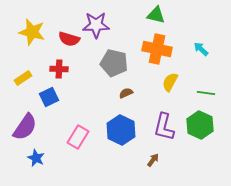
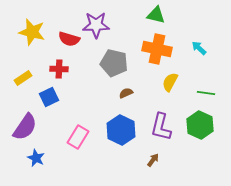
cyan arrow: moved 2 px left, 1 px up
purple L-shape: moved 3 px left
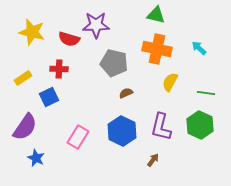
blue hexagon: moved 1 px right, 1 px down
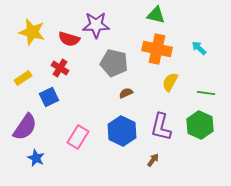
red cross: moved 1 px right, 1 px up; rotated 30 degrees clockwise
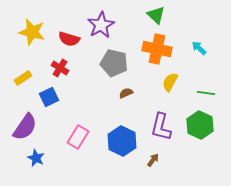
green triangle: rotated 30 degrees clockwise
purple star: moved 5 px right; rotated 28 degrees counterclockwise
blue hexagon: moved 10 px down
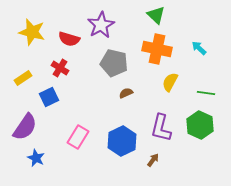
purple L-shape: moved 1 px down
blue hexagon: rotated 8 degrees clockwise
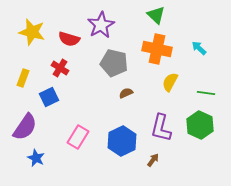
yellow rectangle: rotated 36 degrees counterclockwise
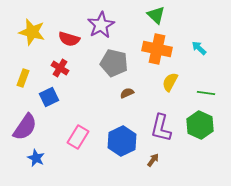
brown semicircle: moved 1 px right
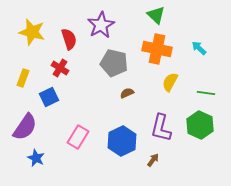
red semicircle: rotated 125 degrees counterclockwise
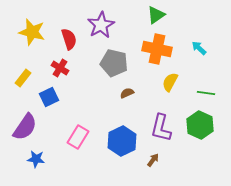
green triangle: rotated 42 degrees clockwise
yellow rectangle: rotated 18 degrees clockwise
blue star: moved 1 px down; rotated 18 degrees counterclockwise
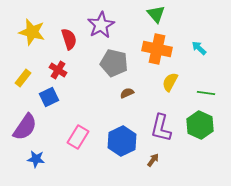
green triangle: moved 1 px up; rotated 36 degrees counterclockwise
red cross: moved 2 px left, 2 px down
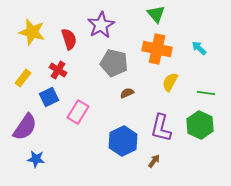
pink rectangle: moved 25 px up
blue hexagon: moved 1 px right
brown arrow: moved 1 px right, 1 px down
